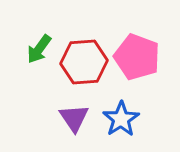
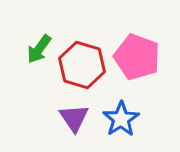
red hexagon: moved 2 px left, 3 px down; rotated 21 degrees clockwise
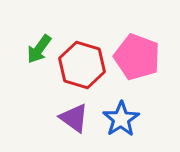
purple triangle: rotated 20 degrees counterclockwise
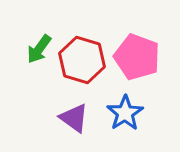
red hexagon: moved 5 px up
blue star: moved 4 px right, 6 px up
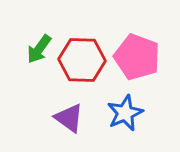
red hexagon: rotated 15 degrees counterclockwise
blue star: rotated 9 degrees clockwise
purple triangle: moved 5 px left
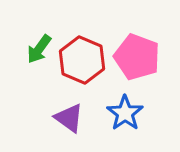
red hexagon: rotated 21 degrees clockwise
blue star: rotated 12 degrees counterclockwise
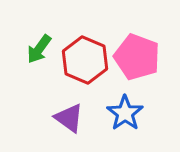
red hexagon: moved 3 px right
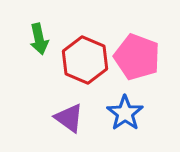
green arrow: moved 10 px up; rotated 48 degrees counterclockwise
